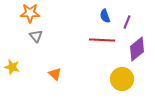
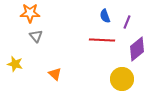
yellow star: moved 3 px right, 3 px up
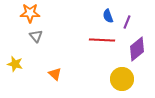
blue semicircle: moved 3 px right
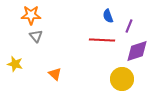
orange star: moved 1 px right, 2 px down
purple line: moved 2 px right, 4 px down
purple diamond: moved 2 px down; rotated 20 degrees clockwise
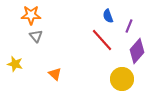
red line: rotated 45 degrees clockwise
purple diamond: rotated 30 degrees counterclockwise
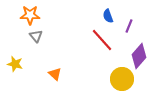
orange star: moved 1 px left
purple diamond: moved 2 px right, 5 px down
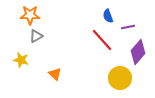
purple line: moved 1 px left, 1 px down; rotated 56 degrees clockwise
gray triangle: rotated 40 degrees clockwise
purple diamond: moved 1 px left, 4 px up
yellow star: moved 6 px right, 4 px up
yellow circle: moved 2 px left, 1 px up
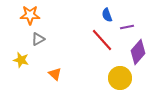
blue semicircle: moved 1 px left, 1 px up
purple line: moved 1 px left
gray triangle: moved 2 px right, 3 px down
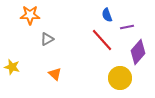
gray triangle: moved 9 px right
yellow star: moved 9 px left, 7 px down
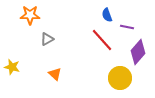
purple line: rotated 24 degrees clockwise
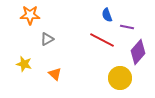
red line: rotated 20 degrees counterclockwise
yellow star: moved 12 px right, 3 px up
